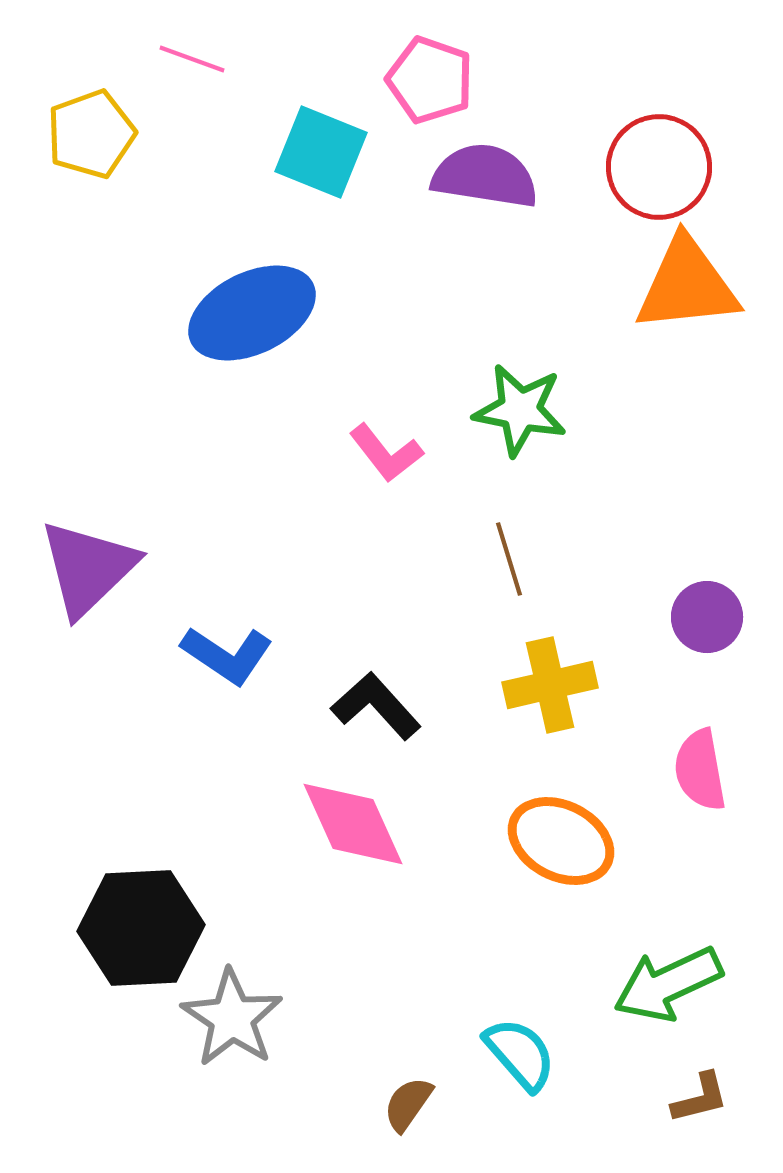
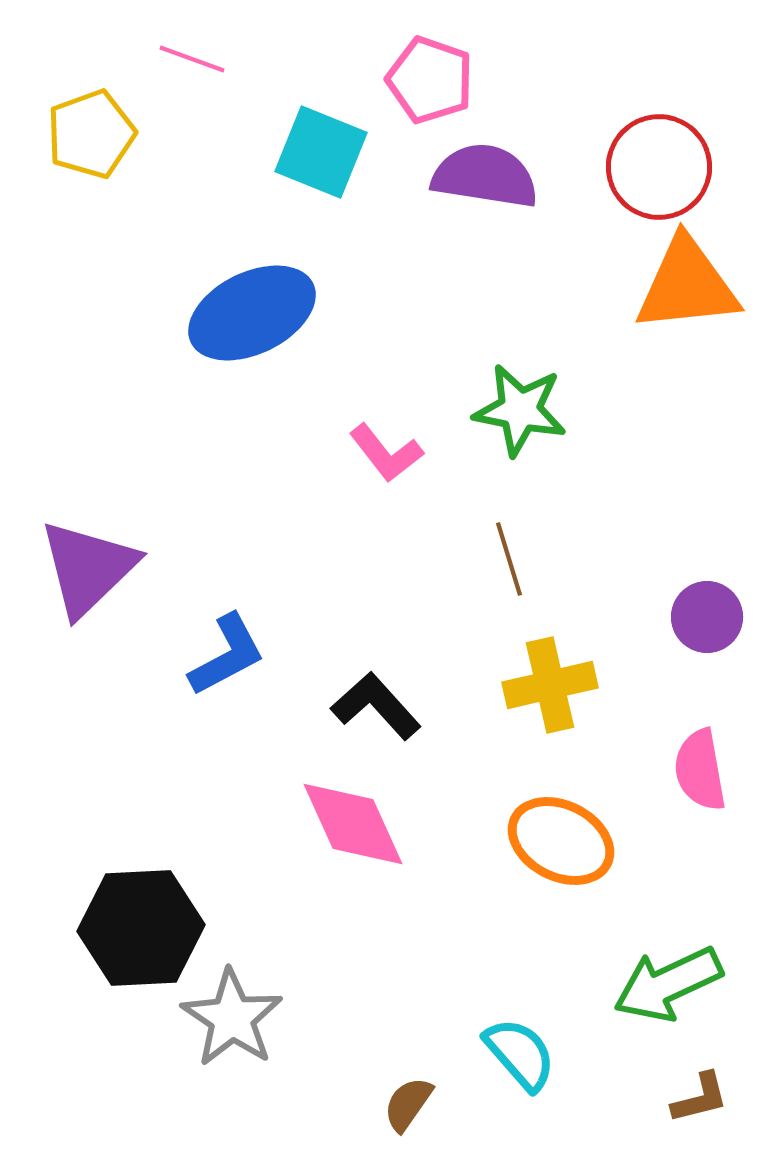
blue L-shape: rotated 62 degrees counterclockwise
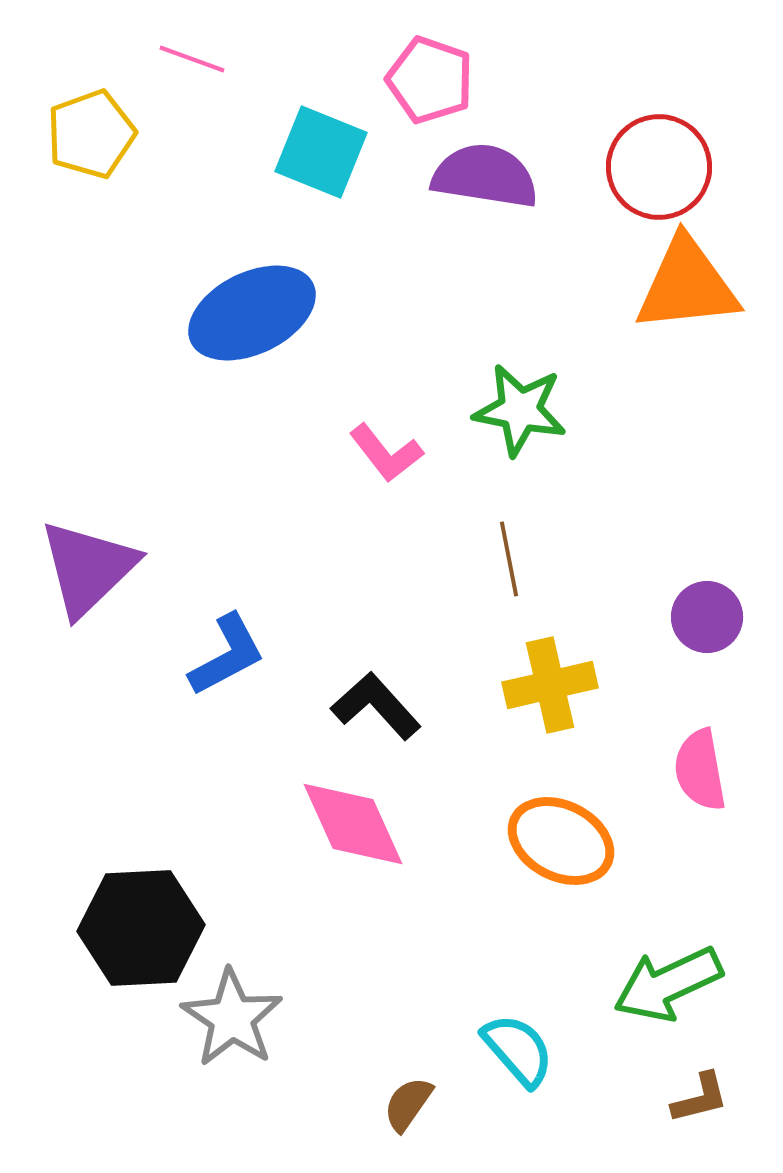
brown line: rotated 6 degrees clockwise
cyan semicircle: moved 2 px left, 4 px up
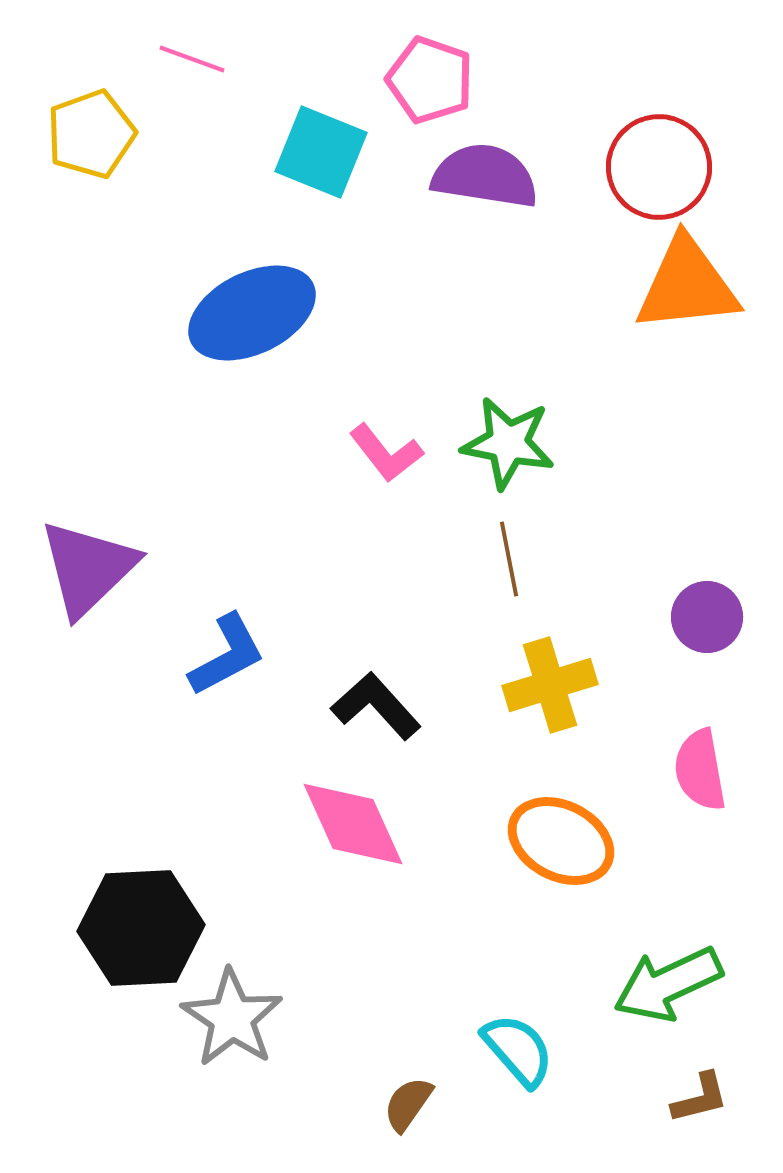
green star: moved 12 px left, 33 px down
yellow cross: rotated 4 degrees counterclockwise
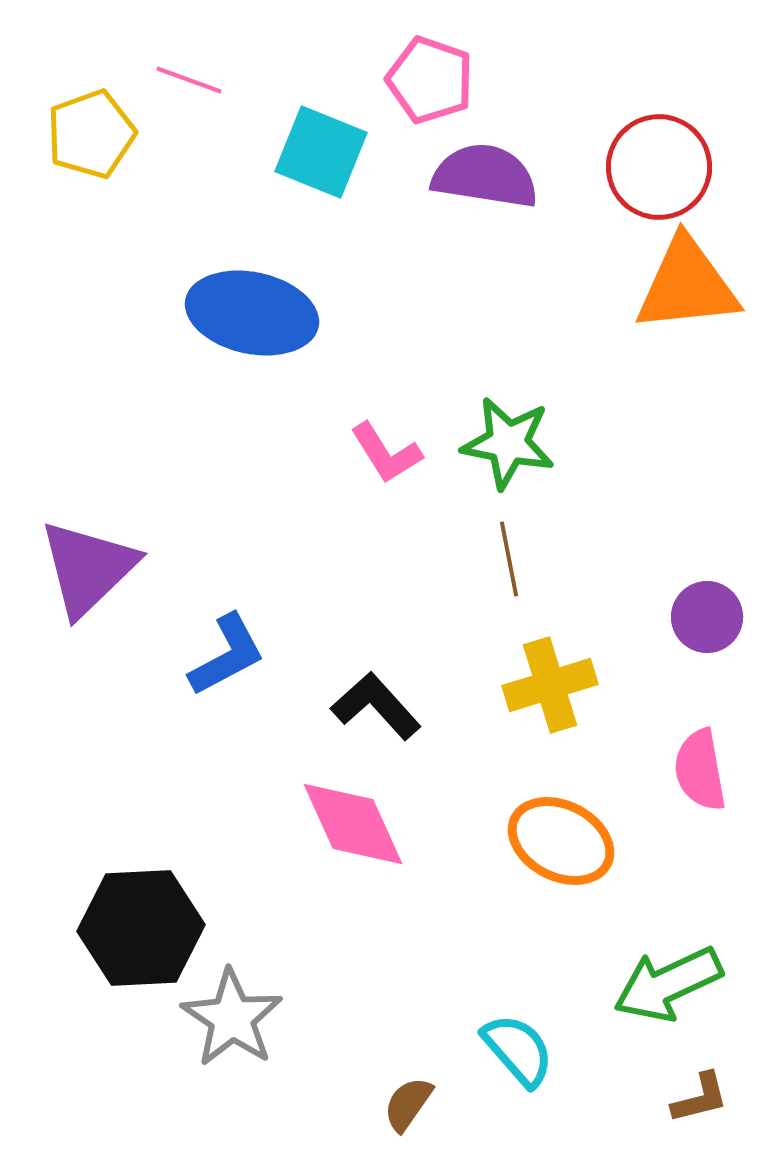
pink line: moved 3 px left, 21 px down
blue ellipse: rotated 38 degrees clockwise
pink L-shape: rotated 6 degrees clockwise
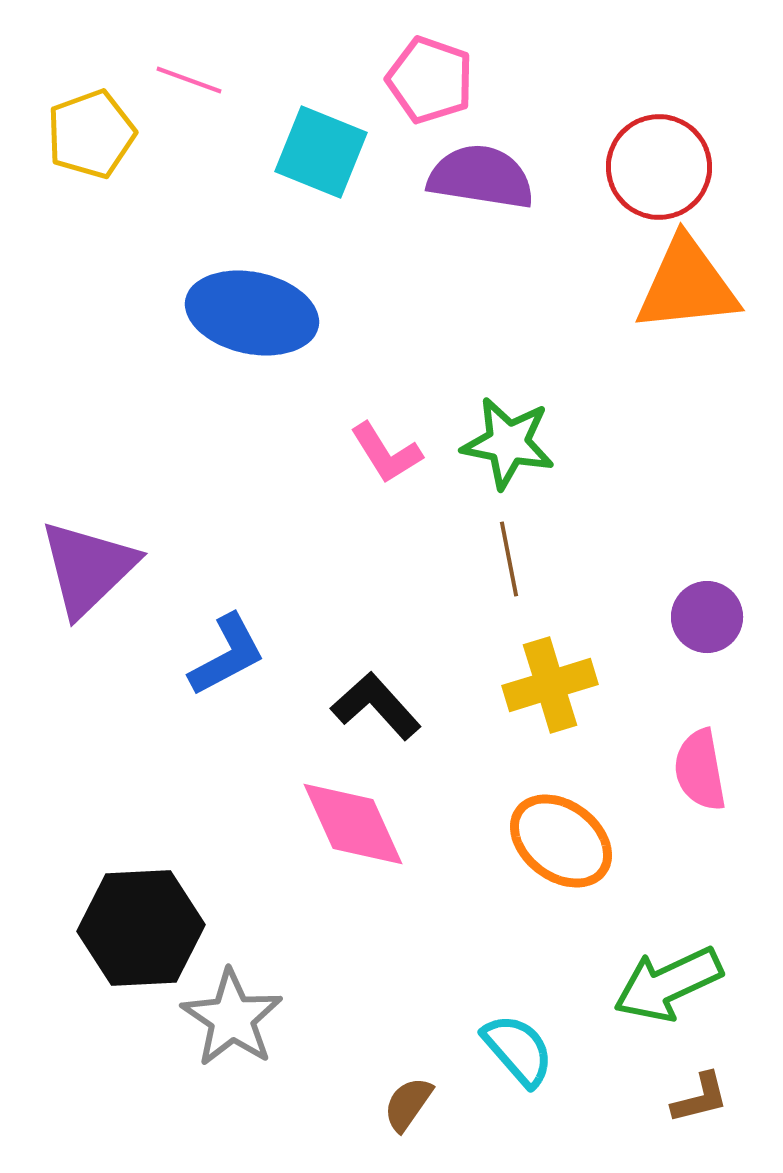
purple semicircle: moved 4 px left, 1 px down
orange ellipse: rotated 10 degrees clockwise
